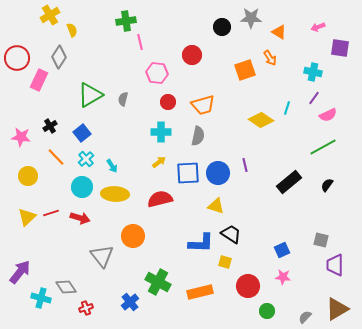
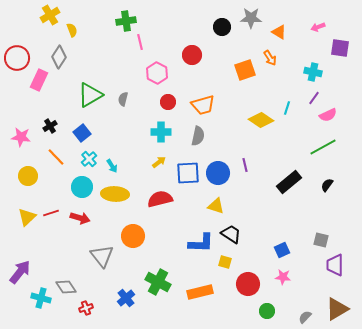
pink hexagon at (157, 73): rotated 20 degrees clockwise
cyan cross at (86, 159): moved 3 px right
red circle at (248, 286): moved 2 px up
blue cross at (130, 302): moved 4 px left, 4 px up
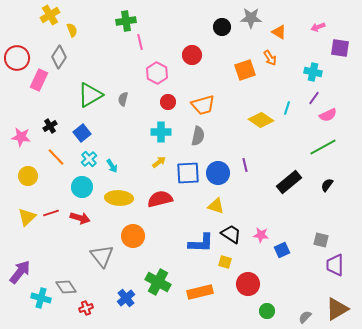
yellow ellipse at (115, 194): moved 4 px right, 4 px down
pink star at (283, 277): moved 22 px left, 42 px up
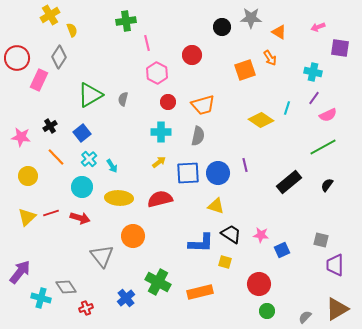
pink line at (140, 42): moved 7 px right, 1 px down
red circle at (248, 284): moved 11 px right
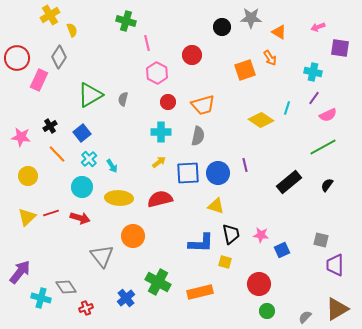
green cross at (126, 21): rotated 24 degrees clockwise
orange line at (56, 157): moved 1 px right, 3 px up
black trapezoid at (231, 234): rotated 45 degrees clockwise
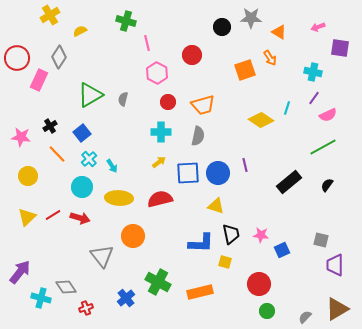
yellow semicircle at (72, 30): moved 8 px right, 1 px down; rotated 96 degrees counterclockwise
red line at (51, 213): moved 2 px right, 2 px down; rotated 14 degrees counterclockwise
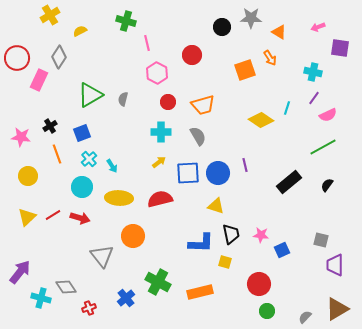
blue square at (82, 133): rotated 18 degrees clockwise
gray semicircle at (198, 136): rotated 42 degrees counterclockwise
orange line at (57, 154): rotated 24 degrees clockwise
red cross at (86, 308): moved 3 px right
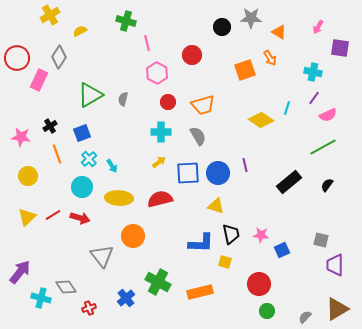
pink arrow at (318, 27): rotated 40 degrees counterclockwise
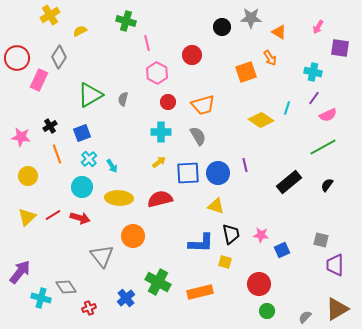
orange square at (245, 70): moved 1 px right, 2 px down
